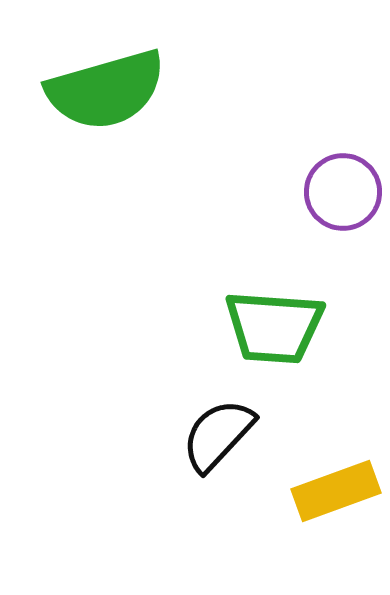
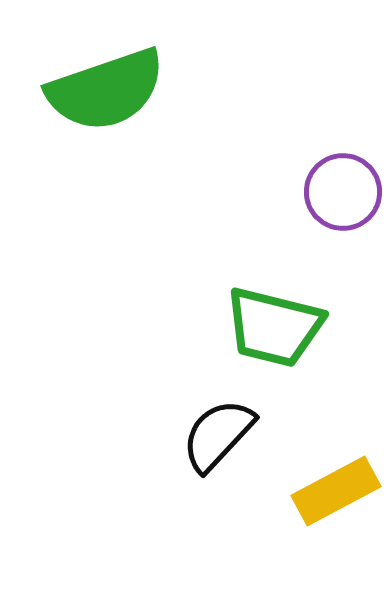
green semicircle: rotated 3 degrees counterclockwise
green trapezoid: rotated 10 degrees clockwise
yellow rectangle: rotated 8 degrees counterclockwise
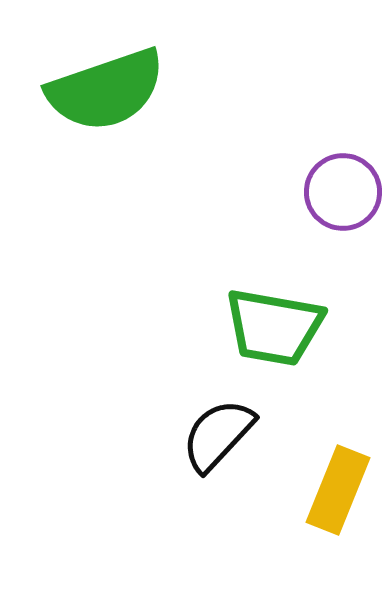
green trapezoid: rotated 4 degrees counterclockwise
yellow rectangle: moved 2 px right, 1 px up; rotated 40 degrees counterclockwise
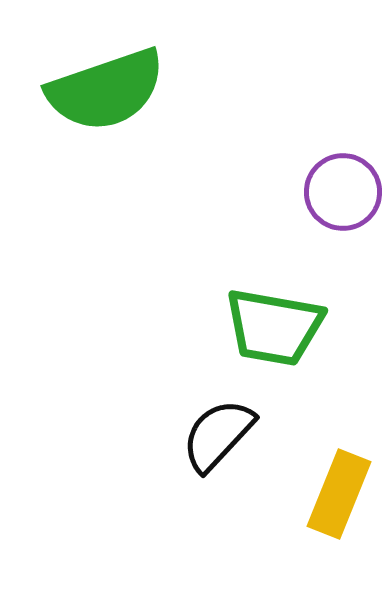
yellow rectangle: moved 1 px right, 4 px down
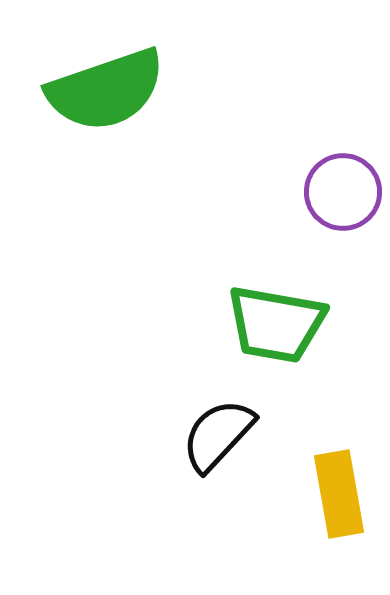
green trapezoid: moved 2 px right, 3 px up
yellow rectangle: rotated 32 degrees counterclockwise
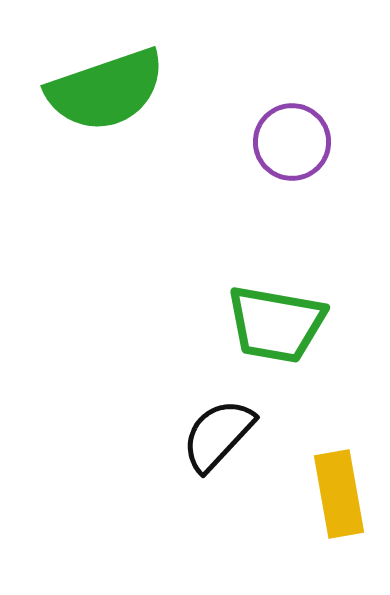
purple circle: moved 51 px left, 50 px up
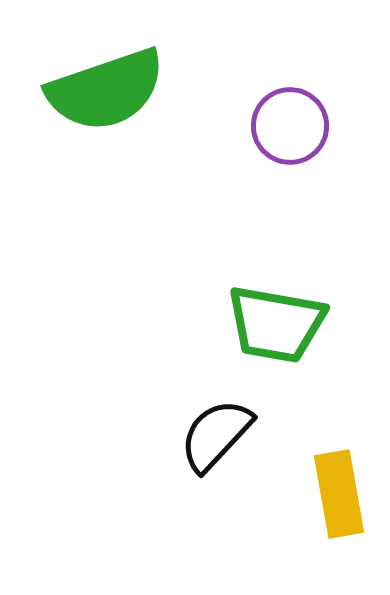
purple circle: moved 2 px left, 16 px up
black semicircle: moved 2 px left
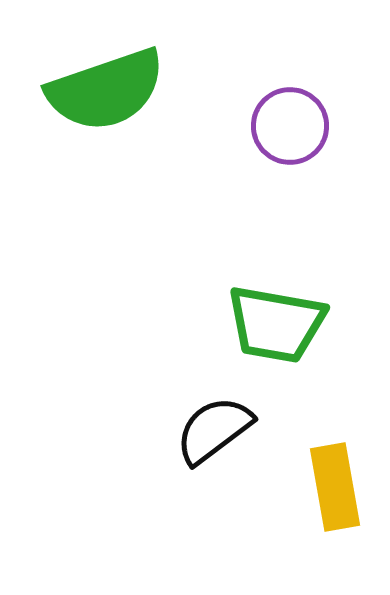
black semicircle: moved 2 px left, 5 px up; rotated 10 degrees clockwise
yellow rectangle: moved 4 px left, 7 px up
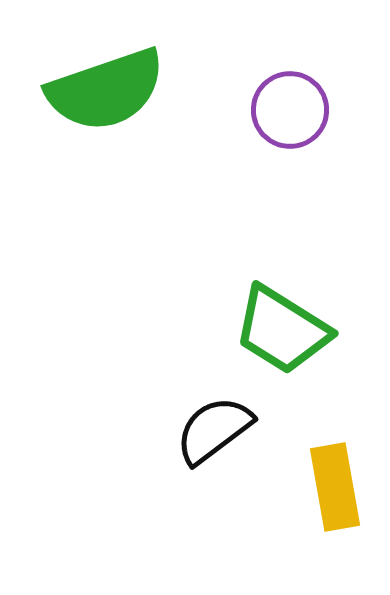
purple circle: moved 16 px up
green trapezoid: moved 6 px right, 6 px down; rotated 22 degrees clockwise
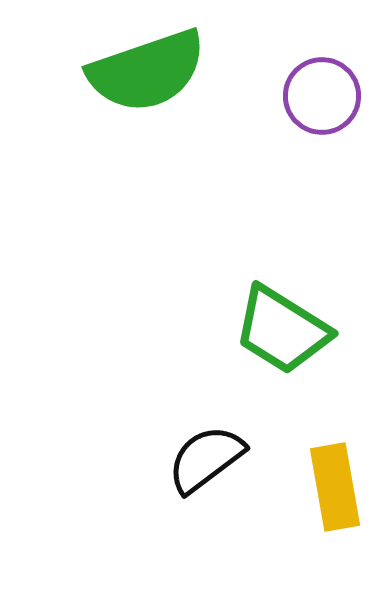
green semicircle: moved 41 px right, 19 px up
purple circle: moved 32 px right, 14 px up
black semicircle: moved 8 px left, 29 px down
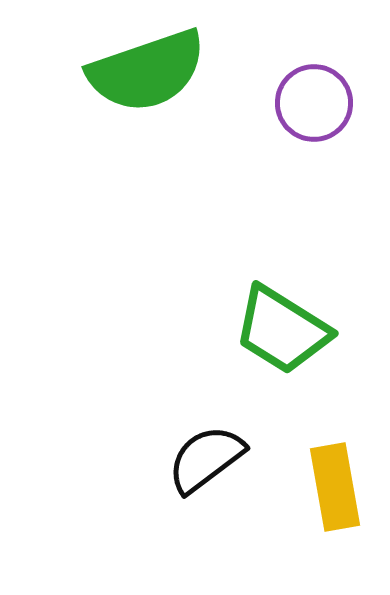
purple circle: moved 8 px left, 7 px down
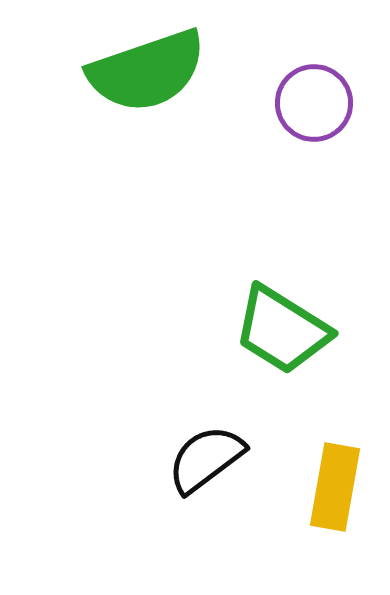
yellow rectangle: rotated 20 degrees clockwise
